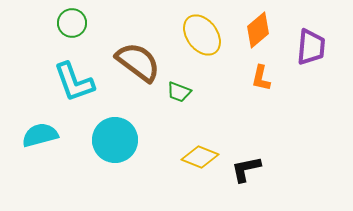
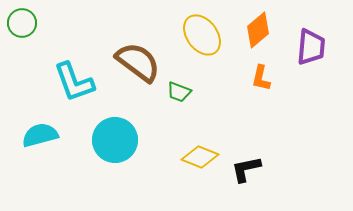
green circle: moved 50 px left
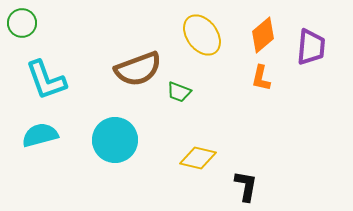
orange diamond: moved 5 px right, 5 px down
brown semicircle: moved 7 px down; rotated 123 degrees clockwise
cyan L-shape: moved 28 px left, 2 px up
yellow diamond: moved 2 px left, 1 px down; rotated 9 degrees counterclockwise
black L-shape: moved 17 px down; rotated 112 degrees clockwise
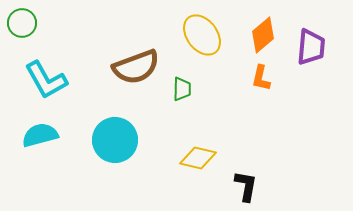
brown semicircle: moved 2 px left, 2 px up
cyan L-shape: rotated 9 degrees counterclockwise
green trapezoid: moved 3 px right, 3 px up; rotated 110 degrees counterclockwise
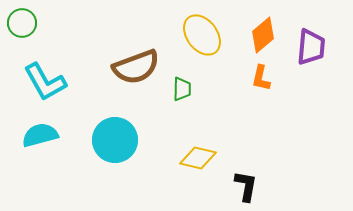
cyan L-shape: moved 1 px left, 2 px down
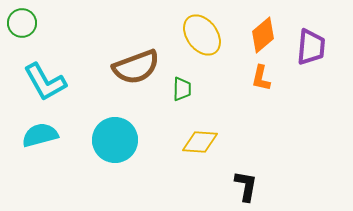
yellow diamond: moved 2 px right, 16 px up; rotated 9 degrees counterclockwise
